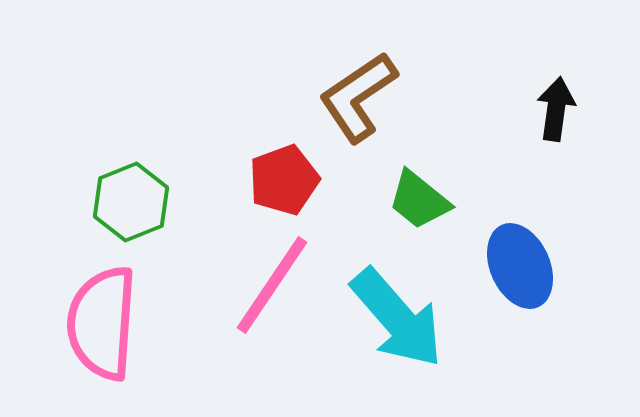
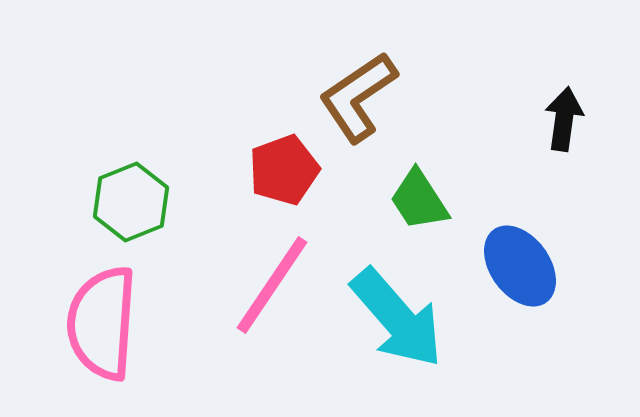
black arrow: moved 8 px right, 10 px down
red pentagon: moved 10 px up
green trapezoid: rotated 18 degrees clockwise
blue ellipse: rotated 12 degrees counterclockwise
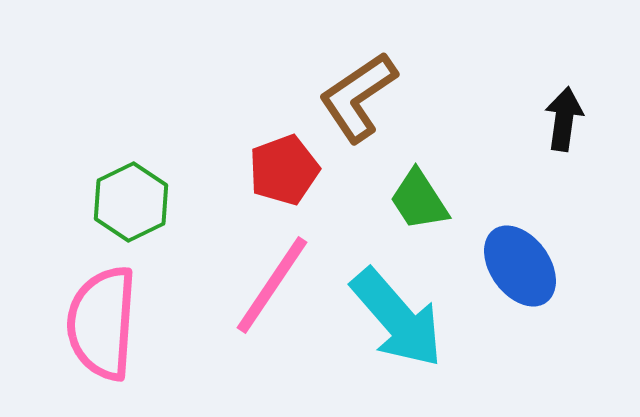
green hexagon: rotated 4 degrees counterclockwise
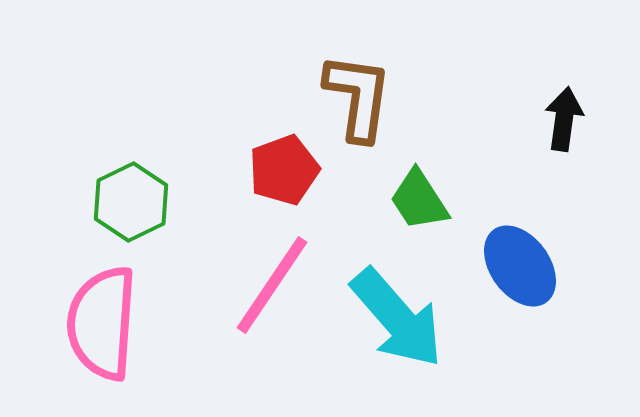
brown L-shape: rotated 132 degrees clockwise
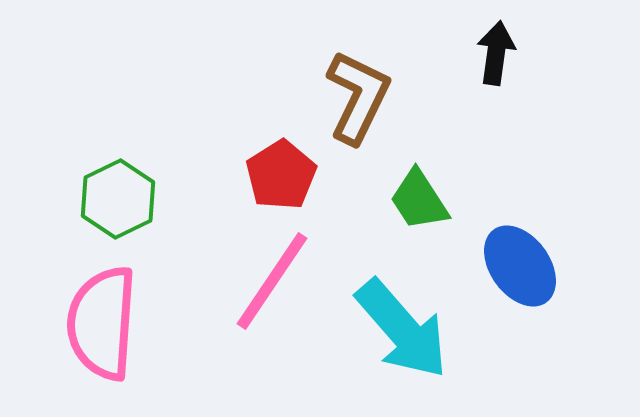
brown L-shape: rotated 18 degrees clockwise
black arrow: moved 68 px left, 66 px up
red pentagon: moved 3 px left, 5 px down; rotated 12 degrees counterclockwise
green hexagon: moved 13 px left, 3 px up
pink line: moved 4 px up
cyan arrow: moved 5 px right, 11 px down
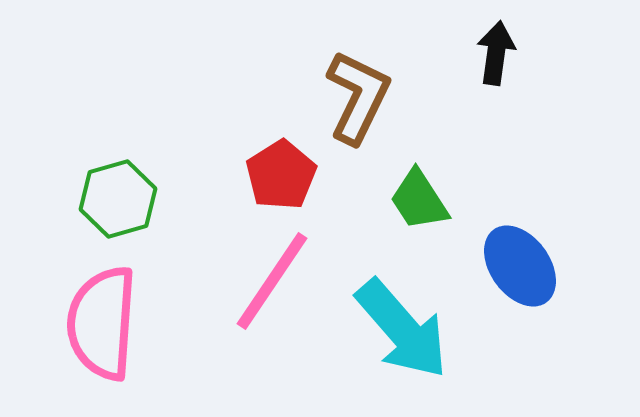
green hexagon: rotated 10 degrees clockwise
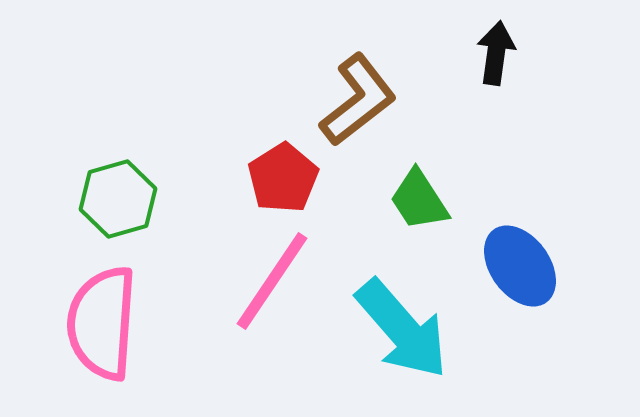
brown L-shape: moved 3 px down; rotated 26 degrees clockwise
red pentagon: moved 2 px right, 3 px down
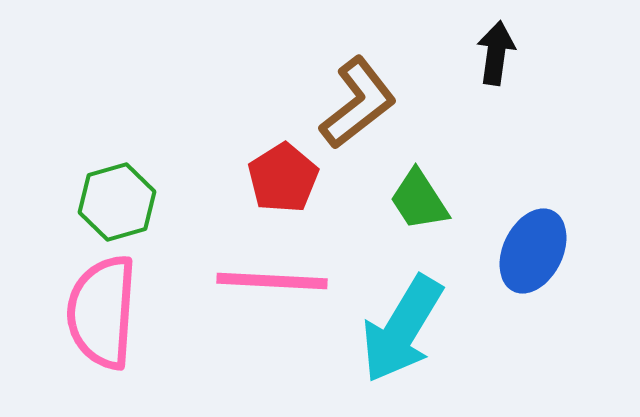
brown L-shape: moved 3 px down
green hexagon: moved 1 px left, 3 px down
blue ellipse: moved 13 px right, 15 px up; rotated 62 degrees clockwise
pink line: rotated 59 degrees clockwise
pink semicircle: moved 11 px up
cyan arrow: rotated 72 degrees clockwise
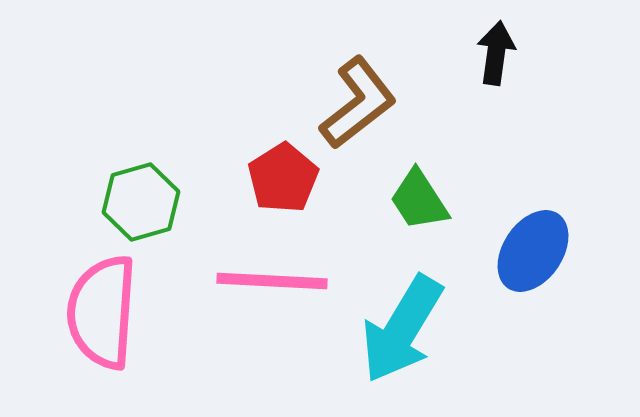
green hexagon: moved 24 px right
blue ellipse: rotated 8 degrees clockwise
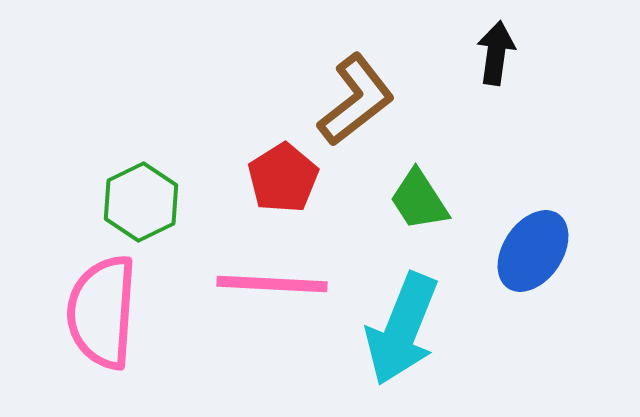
brown L-shape: moved 2 px left, 3 px up
green hexagon: rotated 10 degrees counterclockwise
pink line: moved 3 px down
cyan arrow: rotated 9 degrees counterclockwise
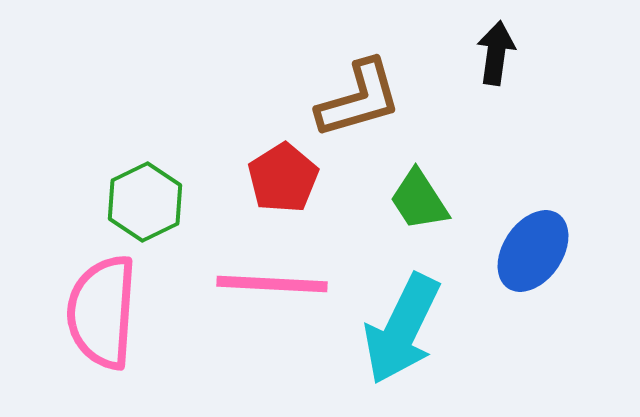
brown L-shape: moved 3 px right, 1 px up; rotated 22 degrees clockwise
green hexagon: moved 4 px right
cyan arrow: rotated 4 degrees clockwise
